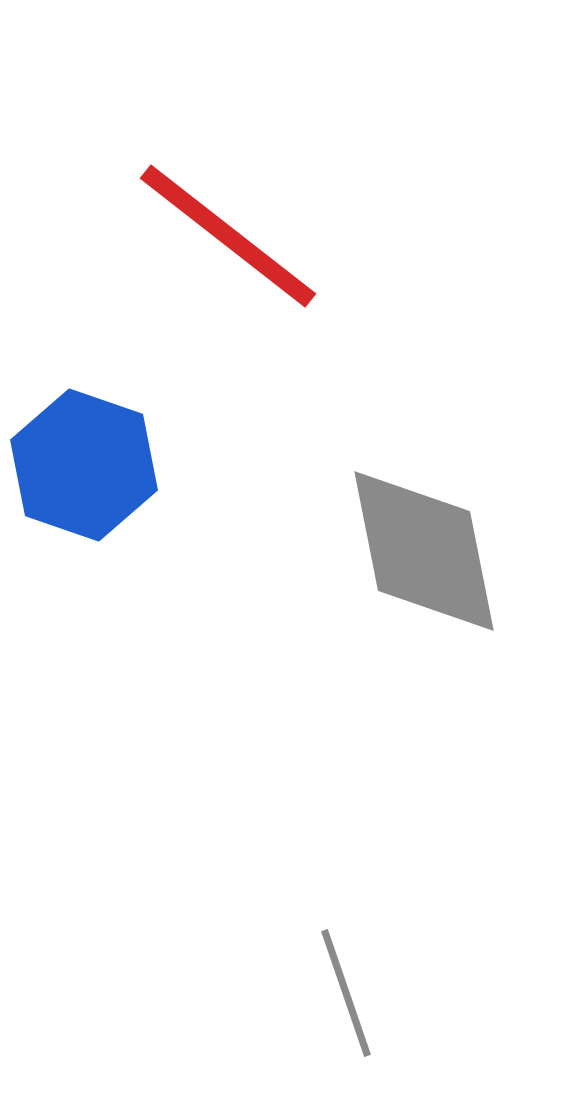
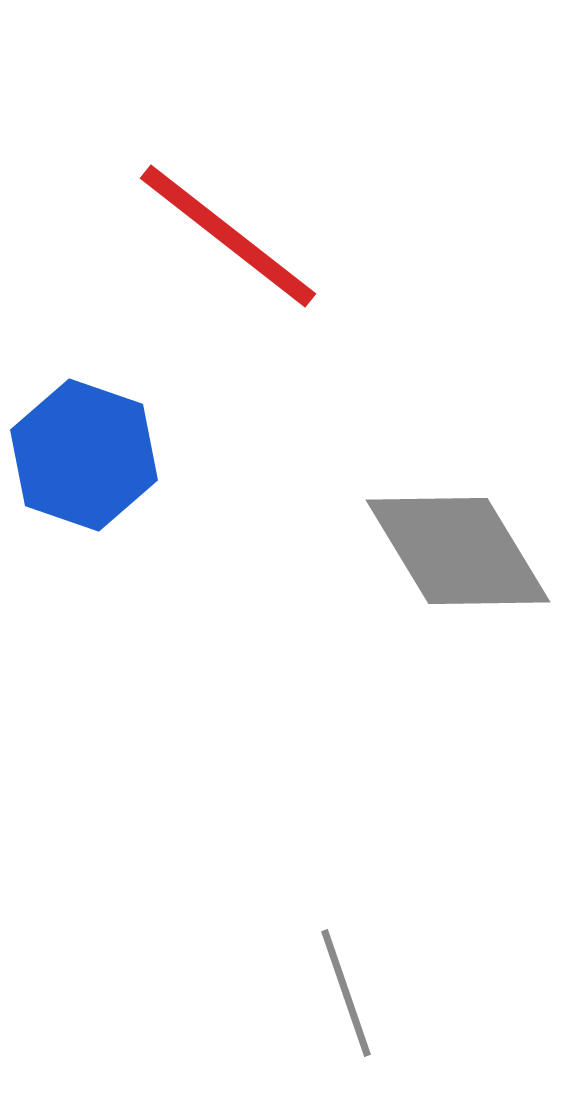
blue hexagon: moved 10 px up
gray diamond: moved 34 px right; rotated 20 degrees counterclockwise
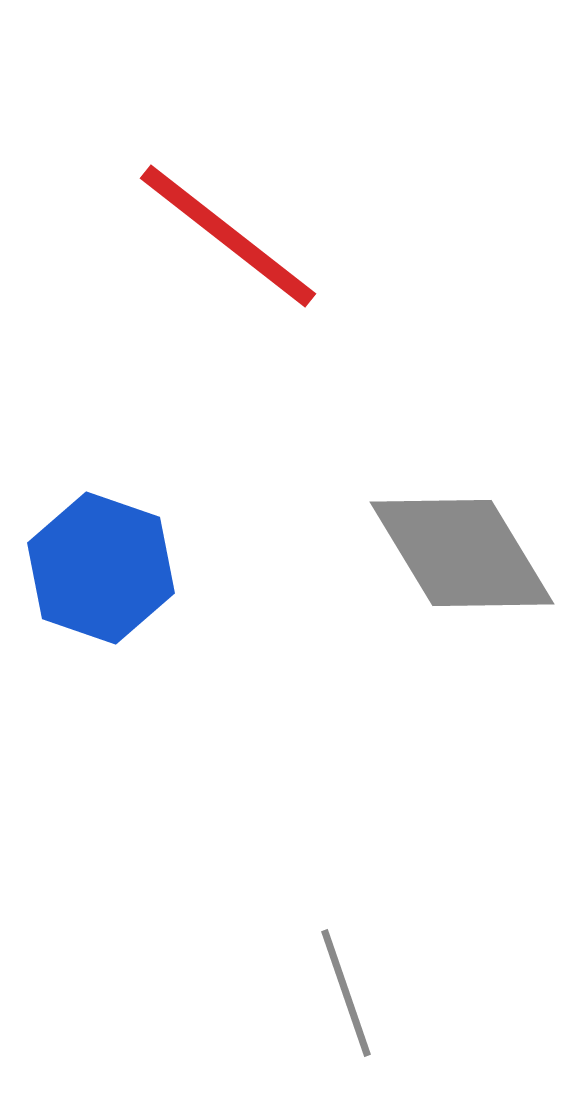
blue hexagon: moved 17 px right, 113 px down
gray diamond: moved 4 px right, 2 px down
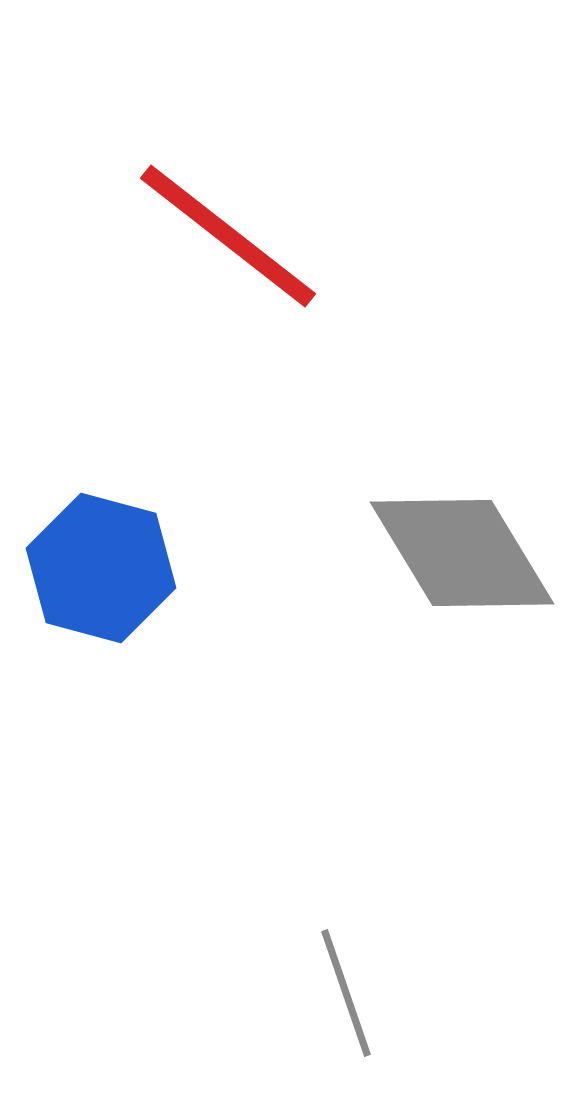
blue hexagon: rotated 4 degrees counterclockwise
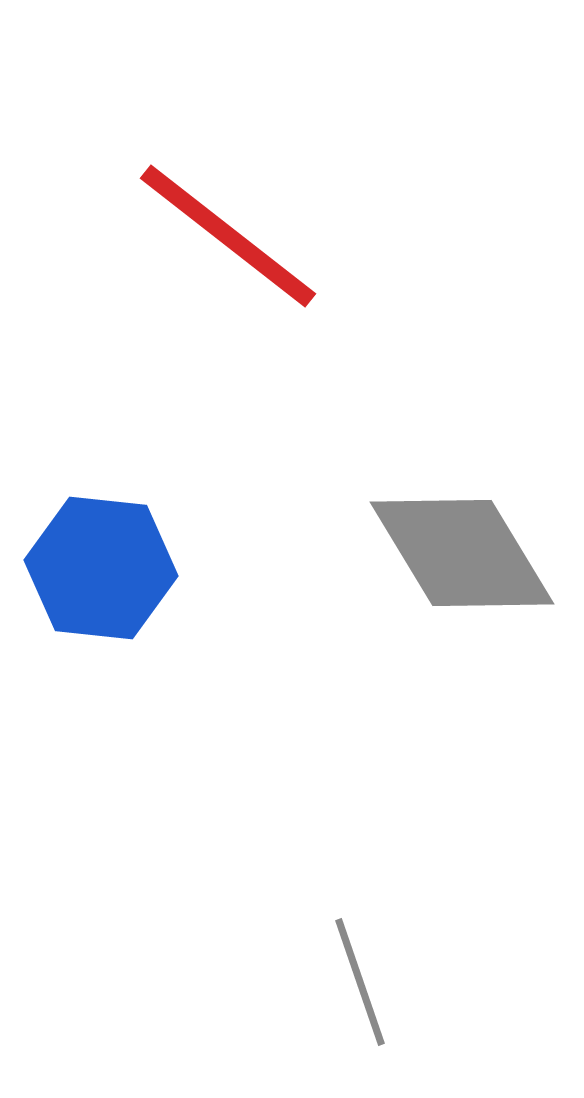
blue hexagon: rotated 9 degrees counterclockwise
gray line: moved 14 px right, 11 px up
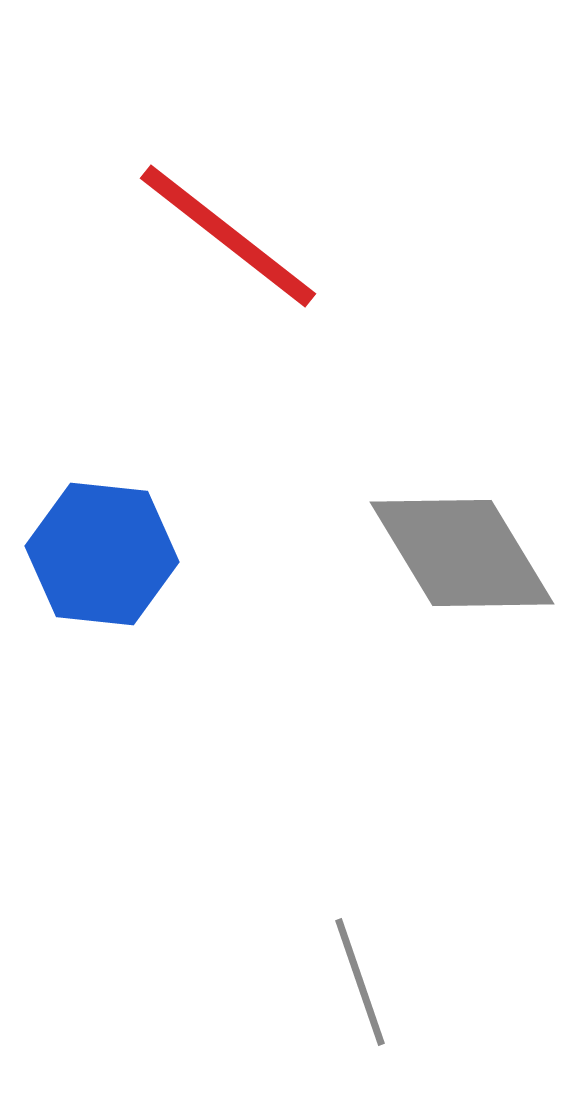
blue hexagon: moved 1 px right, 14 px up
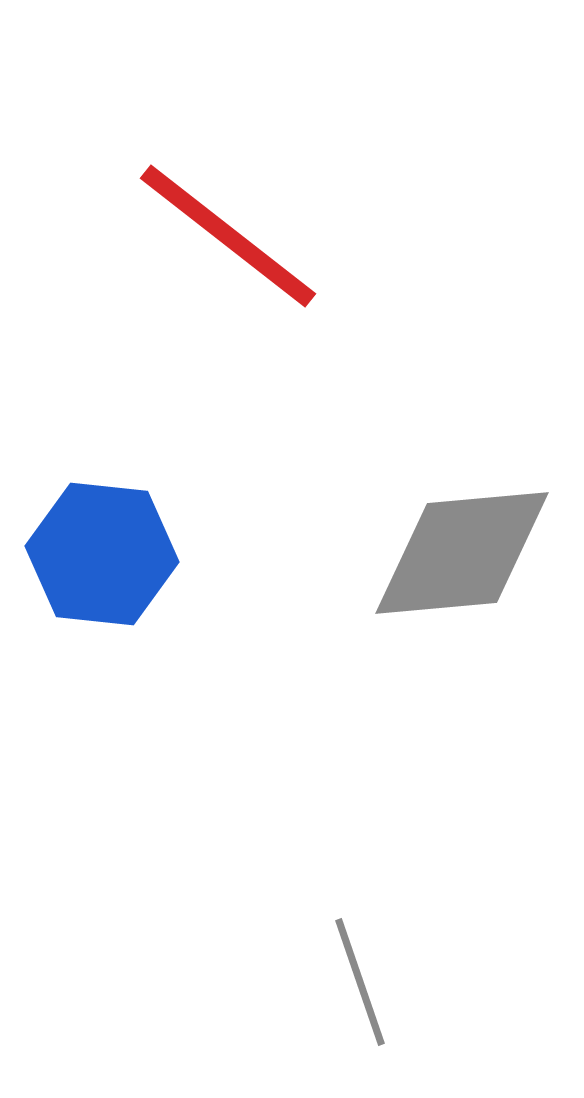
gray diamond: rotated 64 degrees counterclockwise
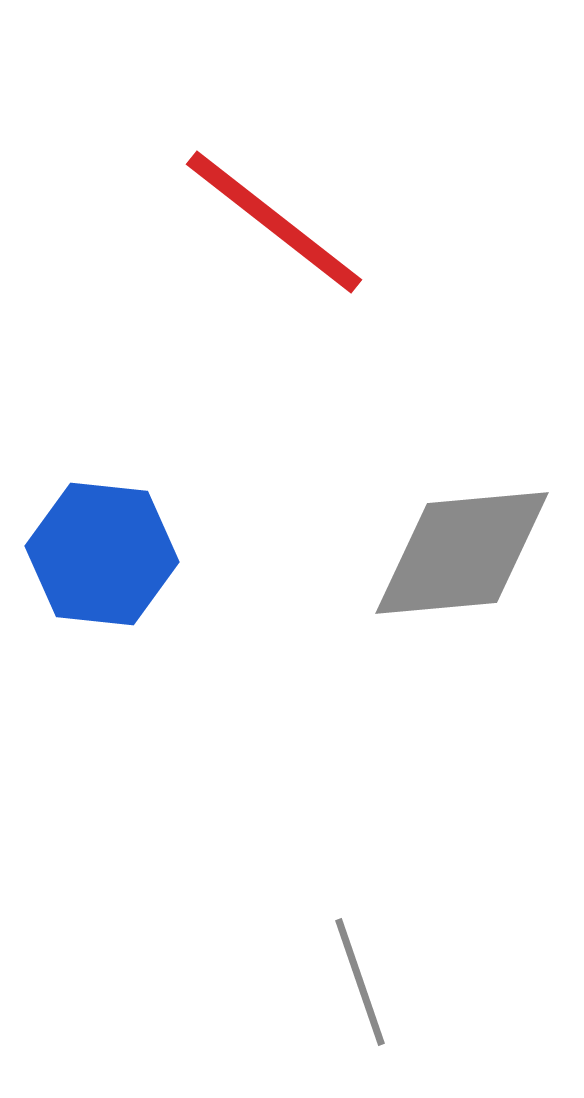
red line: moved 46 px right, 14 px up
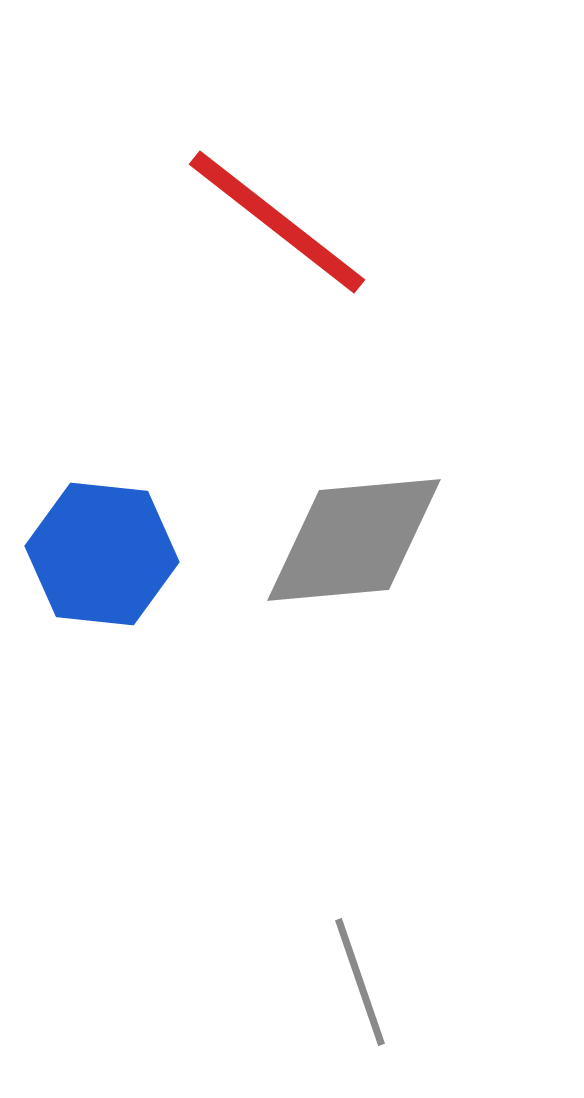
red line: moved 3 px right
gray diamond: moved 108 px left, 13 px up
